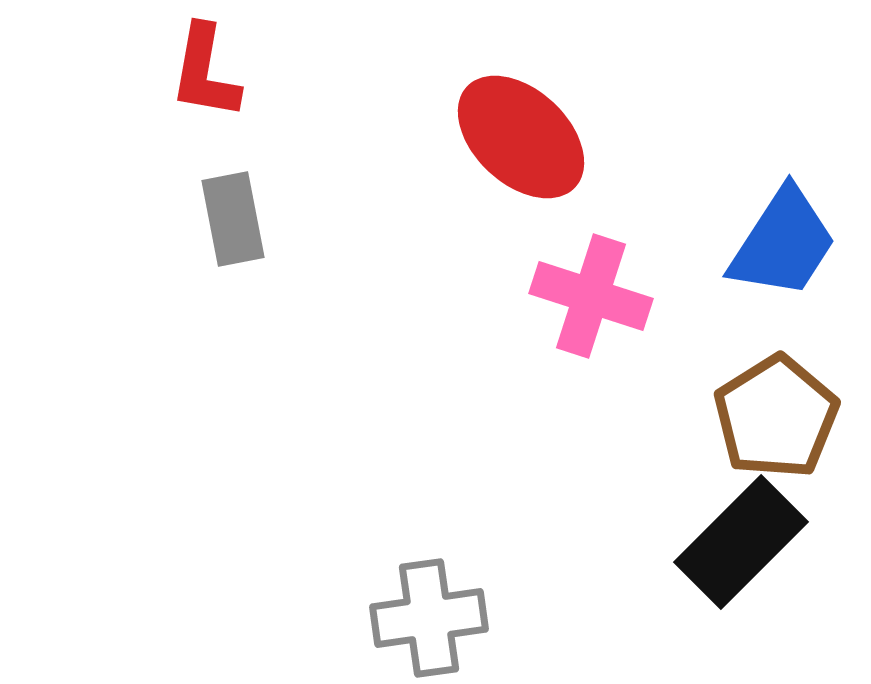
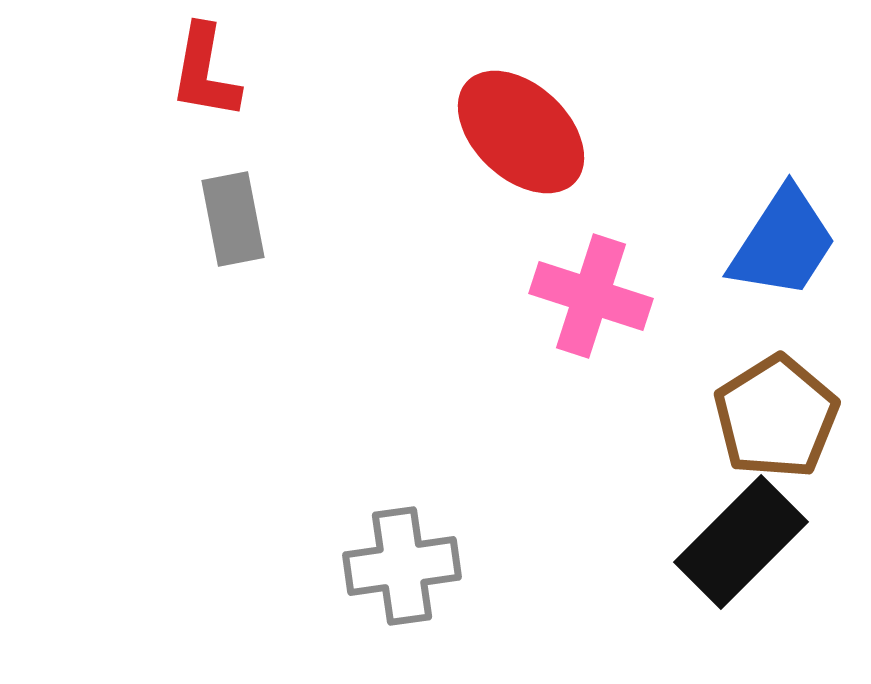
red ellipse: moved 5 px up
gray cross: moved 27 px left, 52 px up
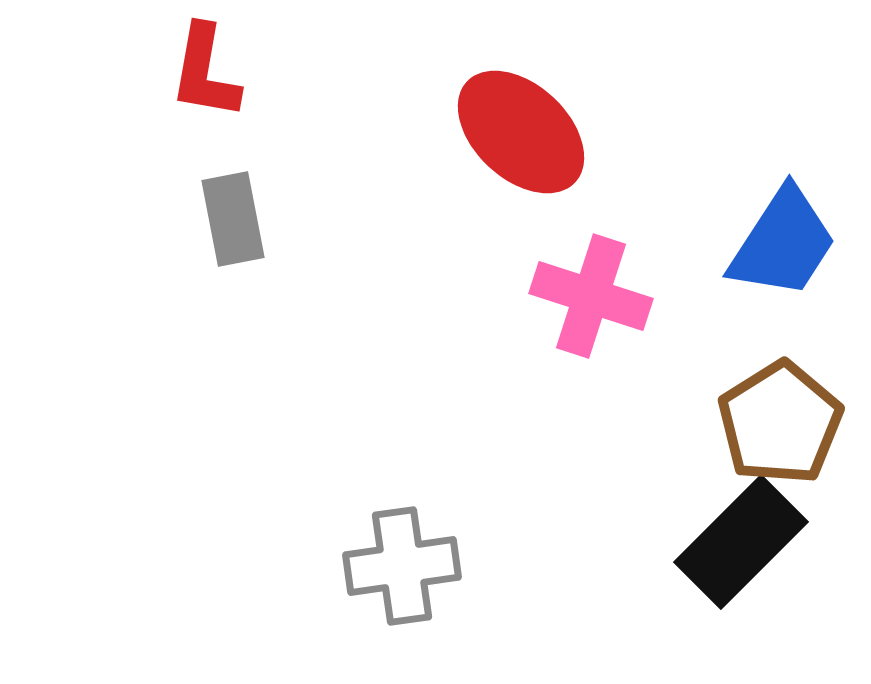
brown pentagon: moved 4 px right, 6 px down
